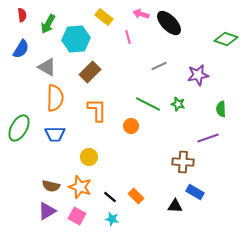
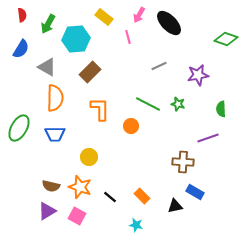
pink arrow: moved 2 px left, 1 px down; rotated 77 degrees counterclockwise
orange L-shape: moved 3 px right, 1 px up
orange rectangle: moved 6 px right
black triangle: rotated 14 degrees counterclockwise
cyan star: moved 24 px right, 6 px down
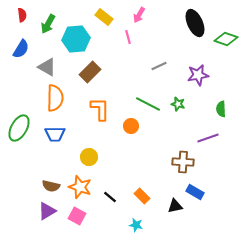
black ellipse: moved 26 px right; rotated 20 degrees clockwise
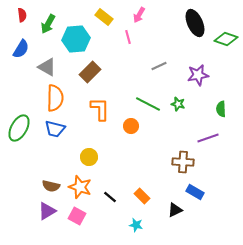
blue trapezoid: moved 5 px up; rotated 15 degrees clockwise
black triangle: moved 4 px down; rotated 14 degrees counterclockwise
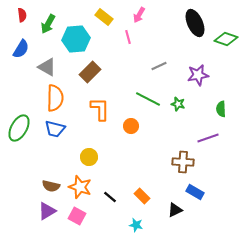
green line: moved 5 px up
